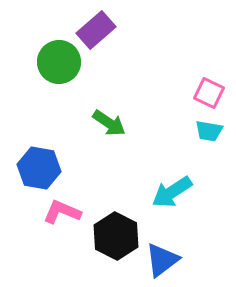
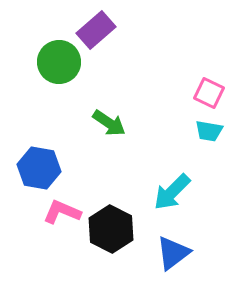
cyan arrow: rotated 12 degrees counterclockwise
black hexagon: moved 5 px left, 7 px up
blue triangle: moved 11 px right, 7 px up
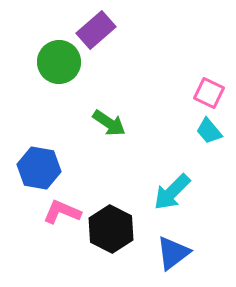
cyan trapezoid: rotated 40 degrees clockwise
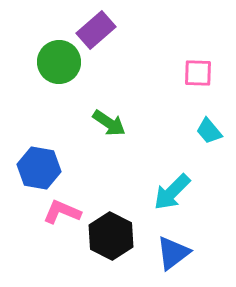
pink square: moved 11 px left, 20 px up; rotated 24 degrees counterclockwise
black hexagon: moved 7 px down
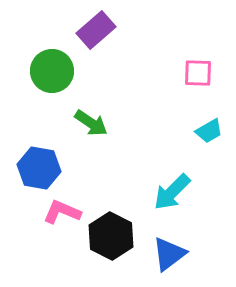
green circle: moved 7 px left, 9 px down
green arrow: moved 18 px left
cyan trapezoid: rotated 80 degrees counterclockwise
blue triangle: moved 4 px left, 1 px down
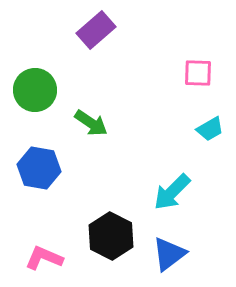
green circle: moved 17 px left, 19 px down
cyan trapezoid: moved 1 px right, 2 px up
pink L-shape: moved 18 px left, 46 px down
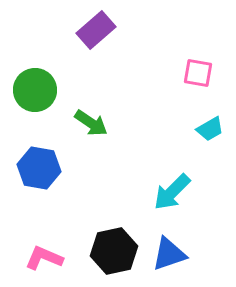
pink square: rotated 8 degrees clockwise
black hexagon: moved 3 px right, 15 px down; rotated 21 degrees clockwise
blue triangle: rotated 18 degrees clockwise
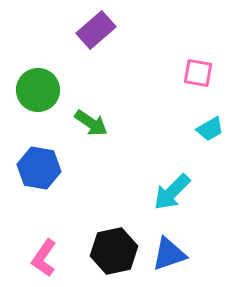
green circle: moved 3 px right
pink L-shape: rotated 78 degrees counterclockwise
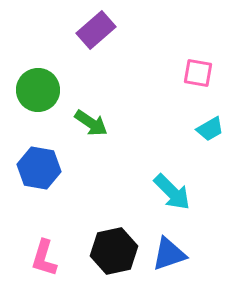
cyan arrow: rotated 90 degrees counterclockwise
pink L-shape: rotated 18 degrees counterclockwise
